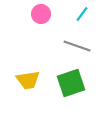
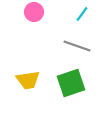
pink circle: moved 7 px left, 2 px up
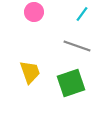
yellow trapezoid: moved 2 px right, 8 px up; rotated 100 degrees counterclockwise
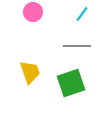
pink circle: moved 1 px left
gray line: rotated 20 degrees counterclockwise
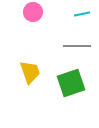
cyan line: rotated 42 degrees clockwise
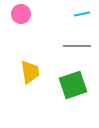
pink circle: moved 12 px left, 2 px down
yellow trapezoid: rotated 10 degrees clockwise
green square: moved 2 px right, 2 px down
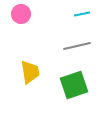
gray line: rotated 12 degrees counterclockwise
green square: moved 1 px right
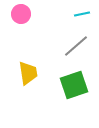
gray line: moved 1 px left; rotated 28 degrees counterclockwise
yellow trapezoid: moved 2 px left, 1 px down
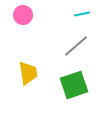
pink circle: moved 2 px right, 1 px down
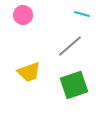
cyan line: rotated 28 degrees clockwise
gray line: moved 6 px left
yellow trapezoid: moved 1 px right, 1 px up; rotated 80 degrees clockwise
